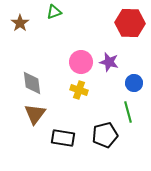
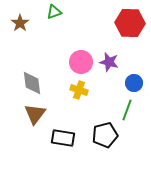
green line: moved 1 px left, 2 px up; rotated 35 degrees clockwise
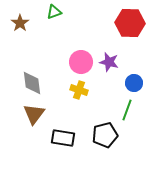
brown triangle: moved 1 px left
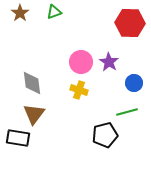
brown star: moved 10 px up
purple star: rotated 18 degrees clockwise
green line: moved 2 px down; rotated 55 degrees clockwise
black rectangle: moved 45 px left
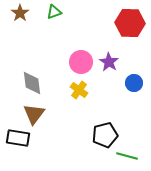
yellow cross: rotated 18 degrees clockwise
green line: moved 44 px down; rotated 30 degrees clockwise
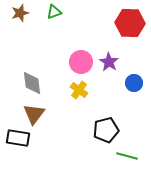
brown star: rotated 18 degrees clockwise
black pentagon: moved 1 px right, 5 px up
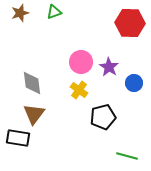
purple star: moved 5 px down
black pentagon: moved 3 px left, 13 px up
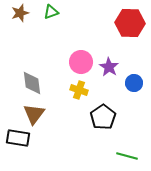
green triangle: moved 3 px left
yellow cross: rotated 18 degrees counterclockwise
black pentagon: rotated 20 degrees counterclockwise
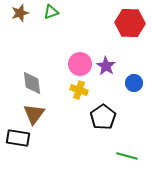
pink circle: moved 1 px left, 2 px down
purple star: moved 3 px left, 1 px up
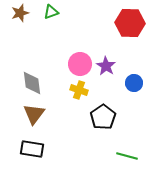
black rectangle: moved 14 px right, 11 px down
